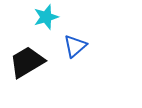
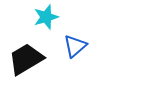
black trapezoid: moved 1 px left, 3 px up
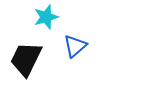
black trapezoid: rotated 33 degrees counterclockwise
